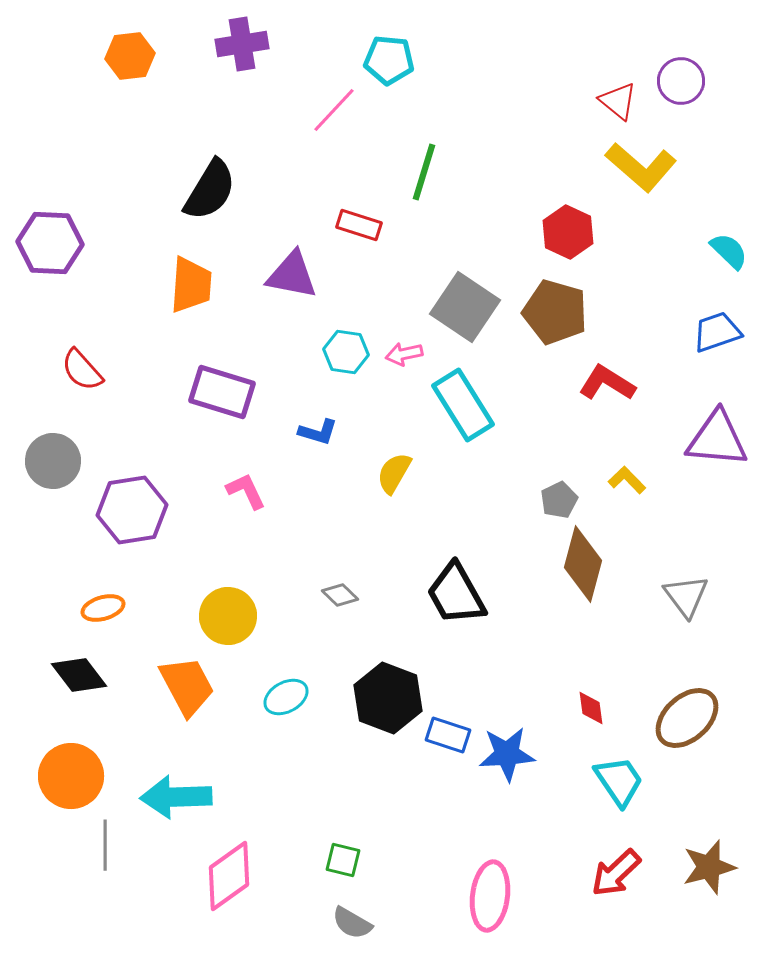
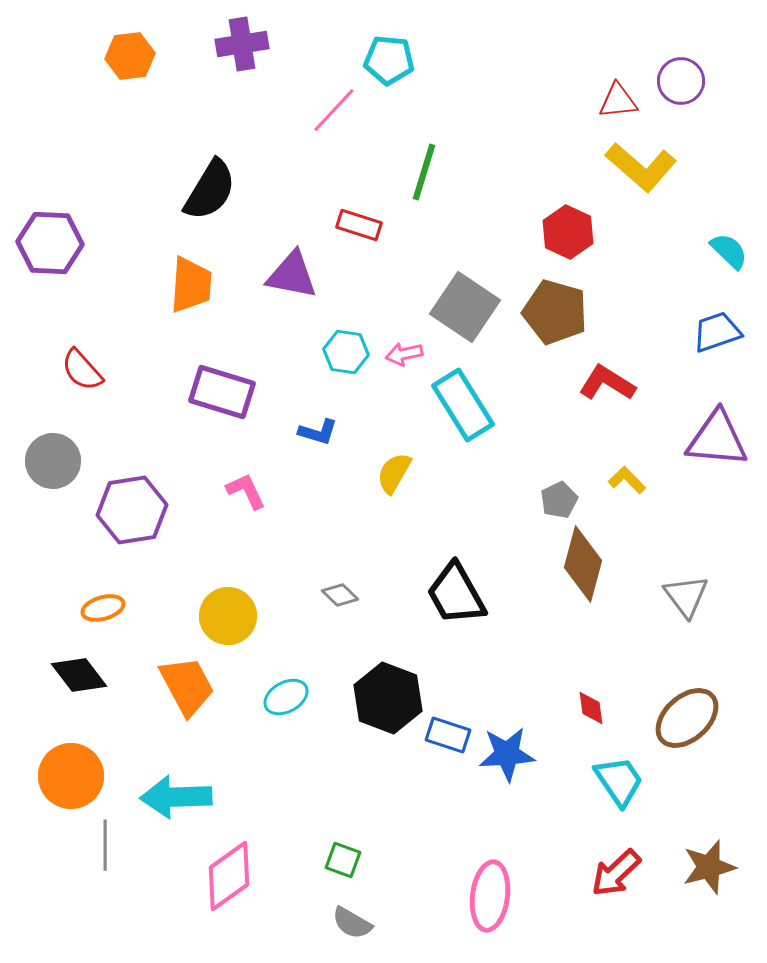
red triangle at (618, 101): rotated 45 degrees counterclockwise
green square at (343, 860): rotated 6 degrees clockwise
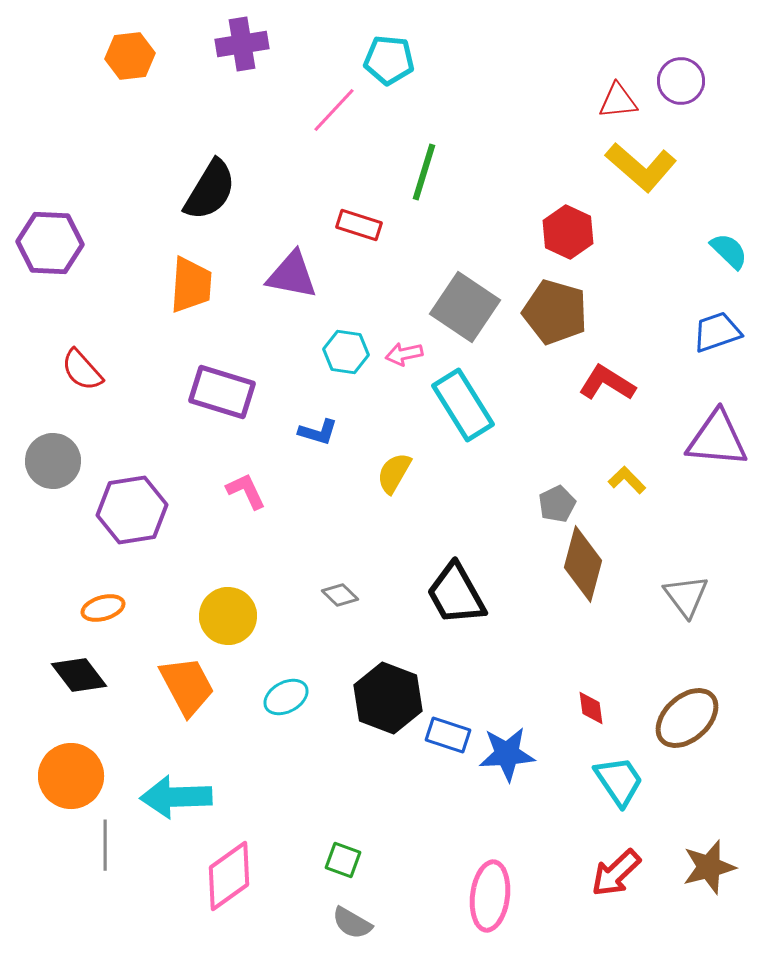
gray pentagon at (559, 500): moved 2 px left, 4 px down
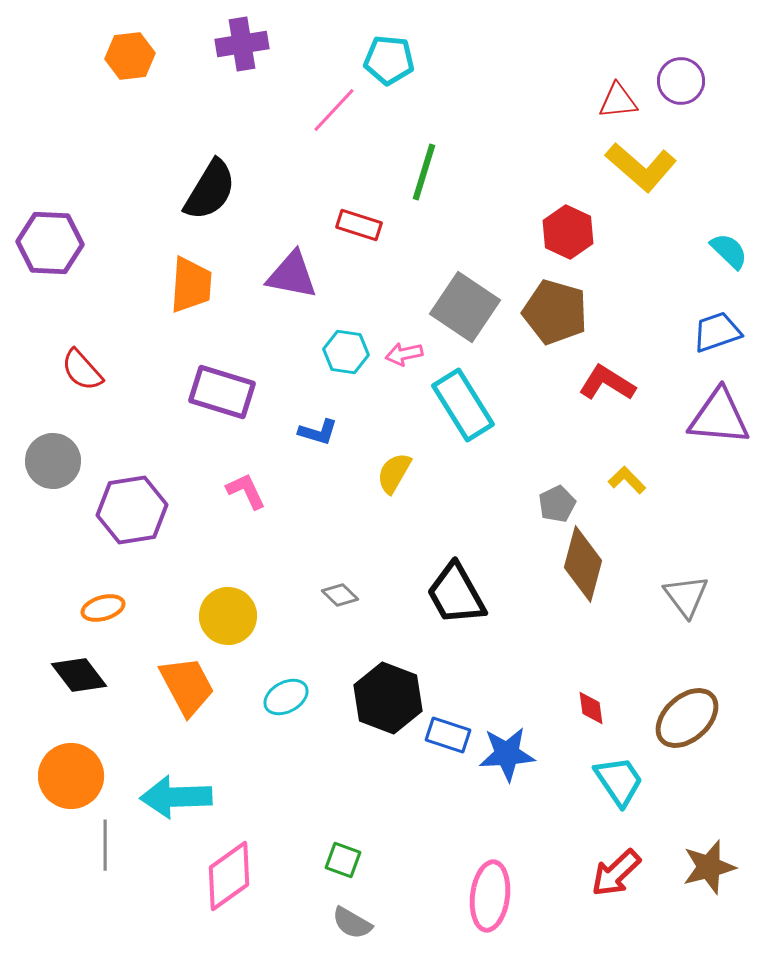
purple triangle at (717, 439): moved 2 px right, 22 px up
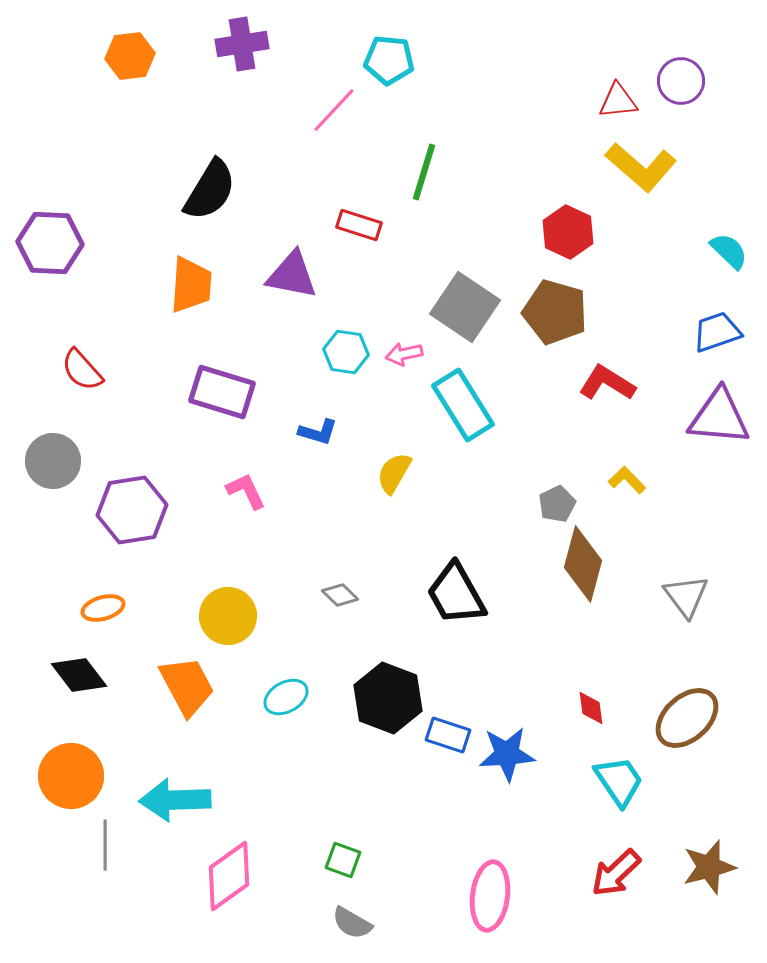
cyan arrow at (176, 797): moved 1 px left, 3 px down
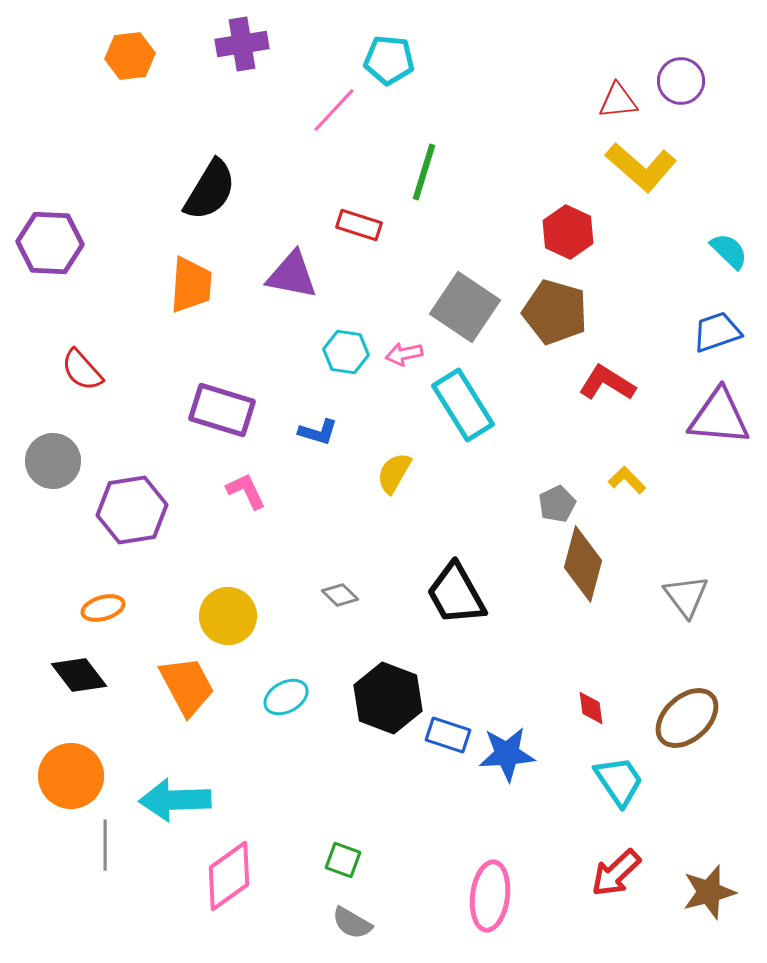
purple rectangle at (222, 392): moved 18 px down
brown star at (709, 867): moved 25 px down
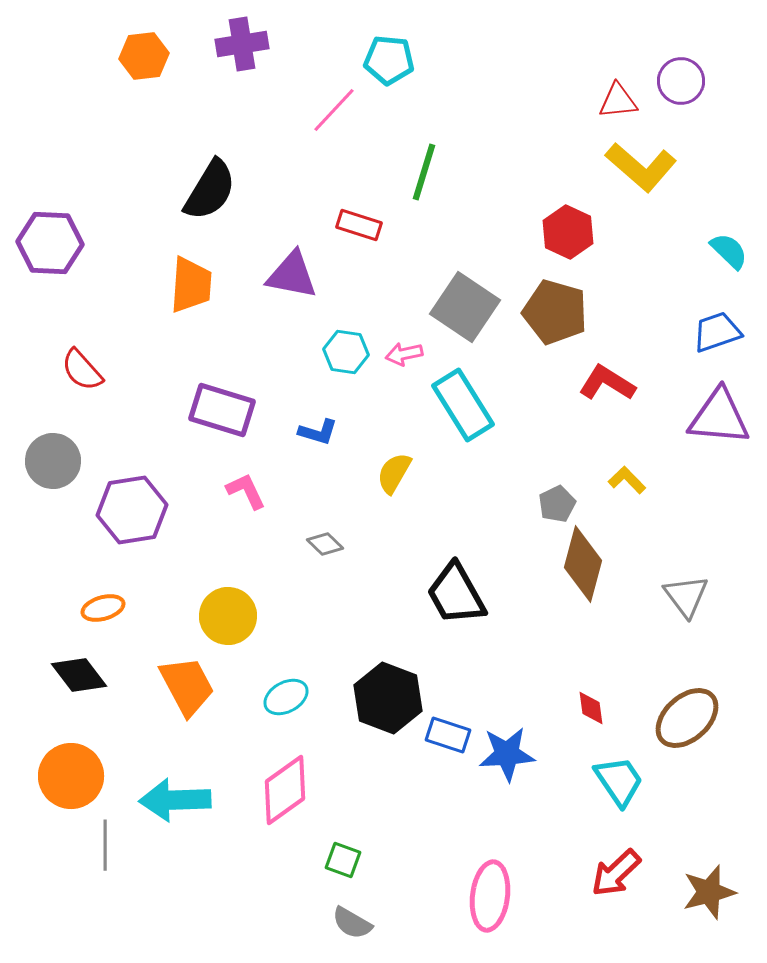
orange hexagon at (130, 56): moved 14 px right
gray diamond at (340, 595): moved 15 px left, 51 px up
pink diamond at (229, 876): moved 56 px right, 86 px up
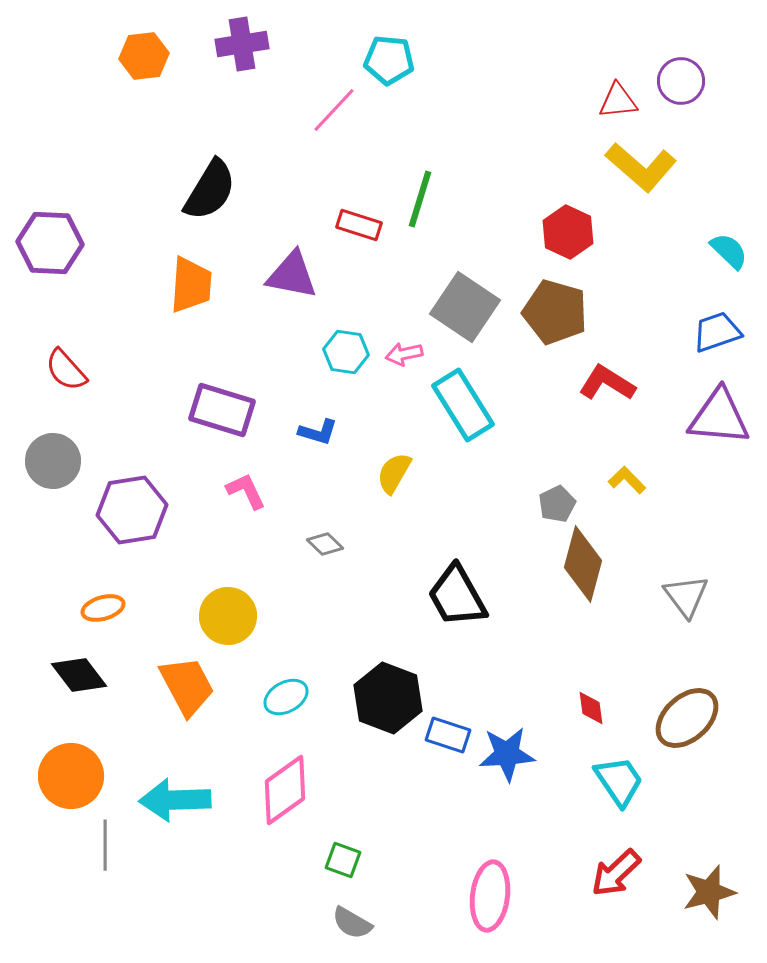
green line at (424, 172): moved 4 px left, 27 px down
red semicircle at (82, 370): moved 16 px left
black trapezoid at (456, 594): moved 1 px right, 2 px down
